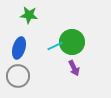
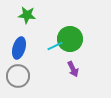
green star: moved 2 px left
green circle: moved 2 px left, 3 px up
purple arrow: moved 1 px left, 1 px down
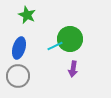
green star: rotated 18 degrees clockwise
purple arrow: rotated 35 degrees clockwise
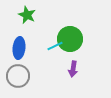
blue ellipse: rotated 10 degrees counterclockwise
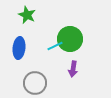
gray circle: moved 17 px right, 7 px down
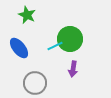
blue ellipse: rotated 45 degrees counterclockwise
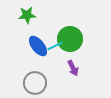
green star: rotated 30 degrees counterclockwise
blue ellipse: moved 19 px right, 2 px up
purple arrow: moved 1 px up; rotated 35 degrees counterclockwise
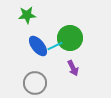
green circle: moved 1 px up
